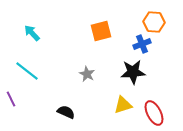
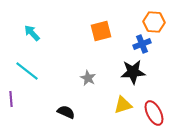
gray star: moved 1 px right, 4 px down
purple line: rotated 21 degrees clockwise
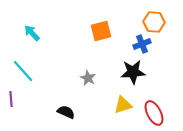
cyan line: moved 4 px left; rotated 10 degrees clockwise
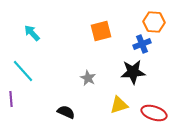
yellow triangle: moved 4 px left
red ellipse: rotated 45 degrees counterclockwise
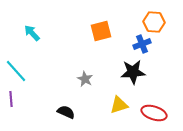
cyan line: moved 7 px left
gray star: moved 3 px left, 1 px down
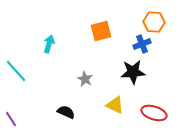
cyan arrow: moved 17 px right, 11 px down; rotated 60 degrees clockwise
purple line: moved 20 px down; rotated 28 degrees counterclockwise
yellow triangle: moved 4 px left; rotated 42 degrees clockwise
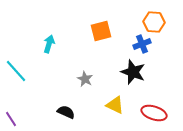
black star: rotated 25 degrees clockwise
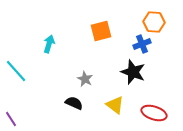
yellow triangle: rotated 12 degrees clockwise
black semicircle: moved 8 px right, 9 px up
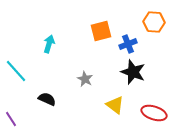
blue cross: moved 14 px left
black semicircle: moved 27 px left, 4 px up
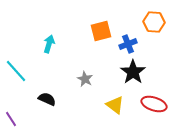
black star: rotated 15 degrees clockwise
red ellipse: moved 9 px up
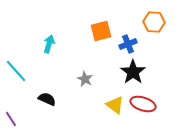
red ellipse: moved 11 px left
